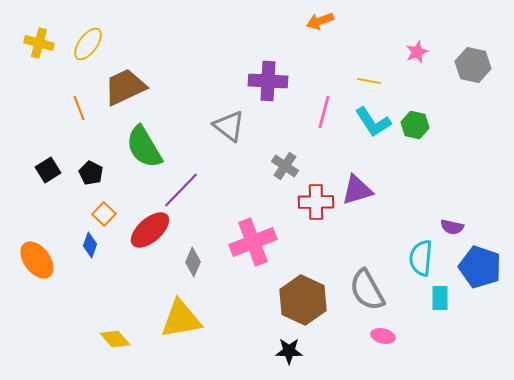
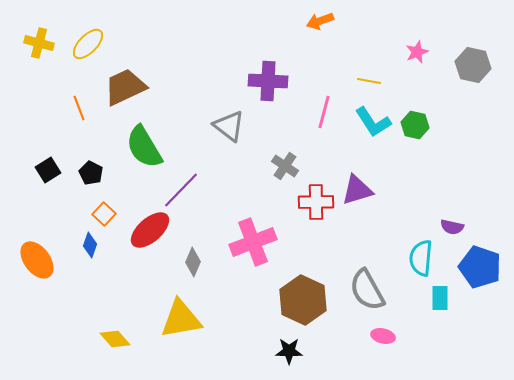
yellow ellipse: rotated 8 degrees clockwise
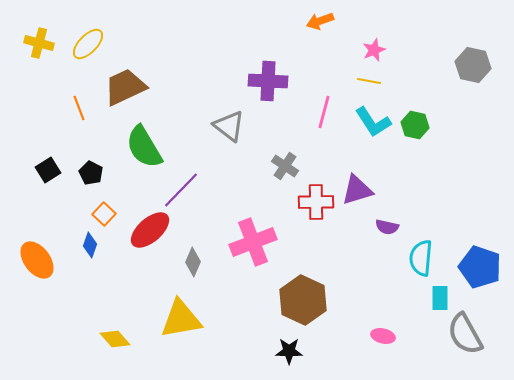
pink star: moved 43 px left, 2 px up
purple semicircle: moved 65 px left
gray semicircle: moved 98 px right, 44 px down
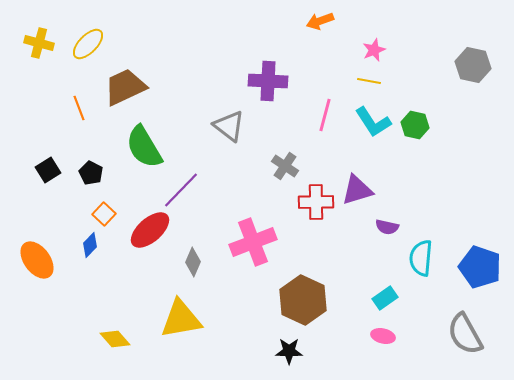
pink line: moved 1 px right, 3 px down
blue diamond: rotated 25 degrees clockwise
cyan rectangle: moved 55 px left; rotated 55 degrees clockwise
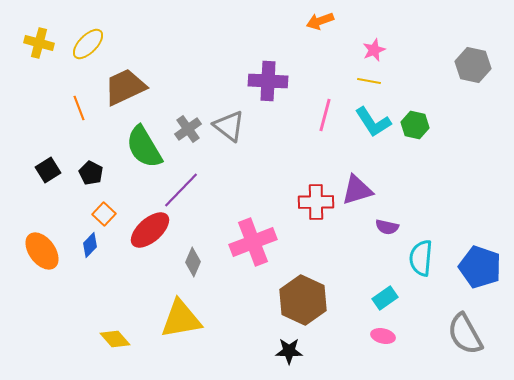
gray cross: moved 97 px left, 37 px up; rotated 20 degrees clockwise
orange ellipse: moved 5 px right, 9 px up
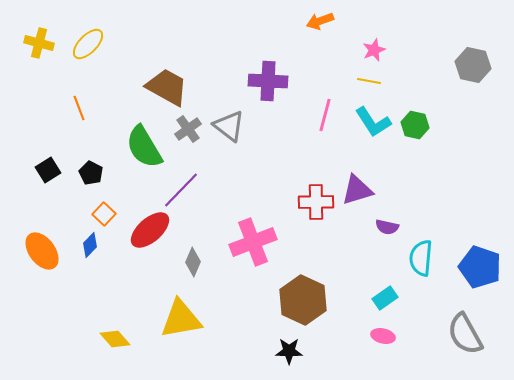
brown trapezoid: moved 42 px right; rotated 54 degrees clockwise
